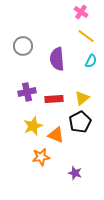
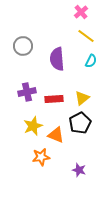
pink cross: rotated 16 degrees clockwise
black pentagon: moved 1 px down
purple star: moved 4 px right, 3 px up
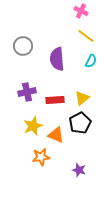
pink cross: moved 1 px up; rotated 24 degrees counterclockwise
red rectangle: moved 1 px right, 1 px down
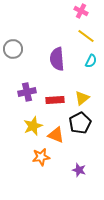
gray circle: moved 10 px left, 3 px down
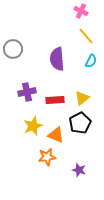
yellow line: rotated 12 degrees clockwise
orange star: moved 6 px right
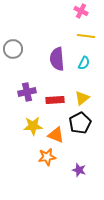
yellow line: rotated 42 degrees counterclockwise
cyan semicircle: moved 7 px left, 2 px down
yellow star: rotated 18 degrees clockwise
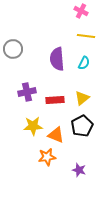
black pentagon: moved 2 px right, 3 px down
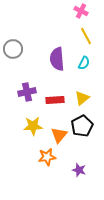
yellow line: rotated 54 degrees clockwise
orange triangle: moved 3 px right; rotated 48 degrees clockwise
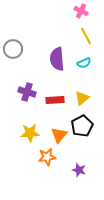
cyan semicircle: rotated 40 degrees clockwise
purple cross: rotated 30 degrees clockwise
yellow star: moved 3 px left, 7 px down
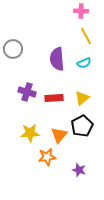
pink cross: rotated 24 degrees counterclockwise
red rectangle: moved 1 px left, 2 px up
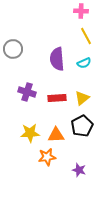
red rectangle: moved 3 px right
orange triangle: moved 3 px left; rotated 48 degrees clockwise
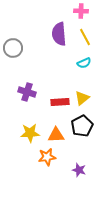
yellow line: moved 1 px left, 1 px down
gray circle: moved 1 px up
purple semicircle: moved 2 px right, 25 px up
red rectangle: moved 3 px right, 4 px down
